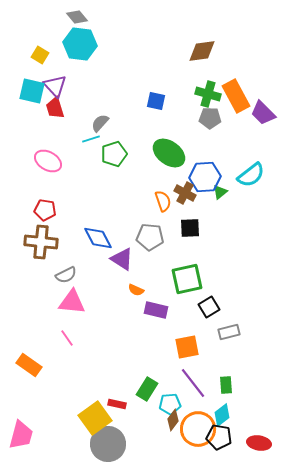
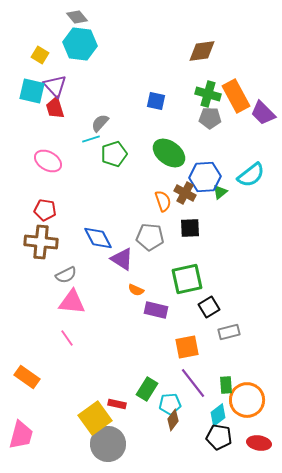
orange rectangle at (29, 365): moved 2 px left, 12 px down
cyan diamond at (222, 415): moved 4 px left
orange circle at (198, 429): moved 49 px right, 29 px up
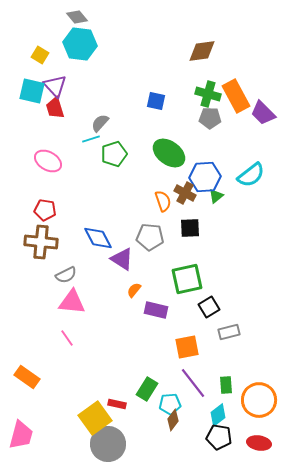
green triangle at (220, 192): moved 4 px left, 4 px down
orange semicircle at (136, 290): moved 2 px left; rotated 105 degrees clockwise
orange circle at (247, 400): moved 12 px right
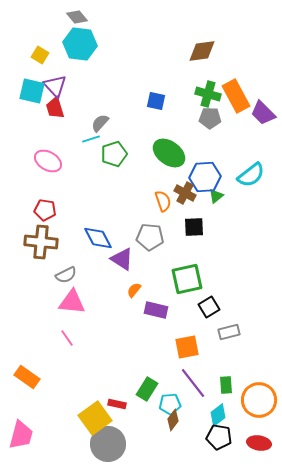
black square at (190, 228): moved 4 px right, 1 px up
